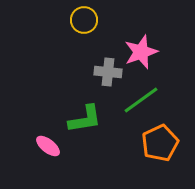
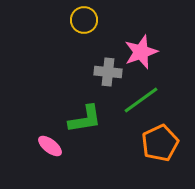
pink ellipse: moved 2 px right
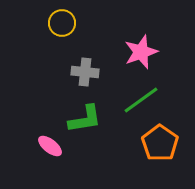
yellow circle: moved 22 px left, 3 px down
gray cross: moved 23 px left
orange pentagon: rotated 12 degrees counterclockwise
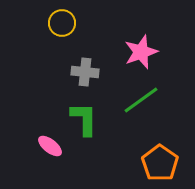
green L-shape: moved 1 px left; rotated 81 degrees counterclockwise
orange pentagon: moved 20 px down
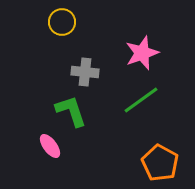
yellow circle: moved 1 px up
pink star: moved 1 px right, 1 px down
green L-shape: moved 13 px left, 8 px up; rotated 18 degrees counterclockwise
pink ellipse: rotated 15 degrees clockwise
orange pentagon: rotated 6 degrees counterclockwise
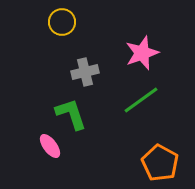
gray cross: rotated 20 degrees counterclockwise
green L-shape: moved 3 px down
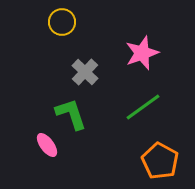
gray cross: rotated 32 degrees counterclockwise
green line: moved 2 px right, 7 px down
pink ellipse: moved 3 px left, 1 px up
orange pentagon: moved 2 px up
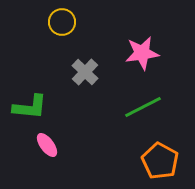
pink star: rotated 12 degrees clockwise
green line: rotated 9 degrees clockwise
green L-shape: moved 41 px left, 7 px up; rotated 114 degrees clockwise
